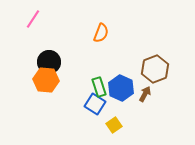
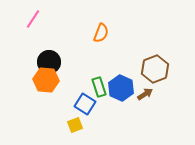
brown arrow: rotated 28 degrees clockwise
blue square: moved 10 px left
yellow square: moved 39 px left; rotated 14 degrees clockwise
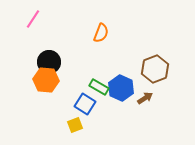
green rectangle: rotated 42 degrees counterclockwise
brown arrow: moved 4 px down
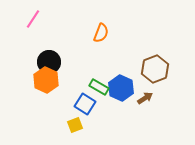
orange hexagon: rotated 20 degrees clockwise
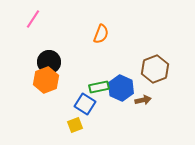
orange semicircle: moved 1 px down
orange hexagon: rotated 15 degrees clockwise
green rectangle: rotated 42 degrees counterclockwise
brown arrow: moved 2 px left, 2 px down; rotated 21 degrees clockwise
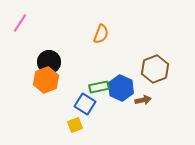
pink line: moved 13 px left, 4 px down
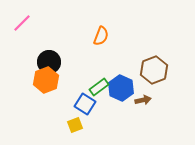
pink line: moved 2 px right; rotated 12 degrees clockwise
orange semicircle: moved 2 px down
brown hexagon: moved 1 px left, 1 px down
green rectangle: rotated 24 degrees counterclockwise
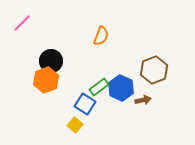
black circle: moved 2 px right, 1 px up
yellow square: rotated 28 degrees counterclockwise
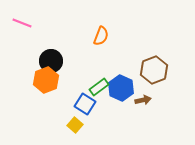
pink line: rotated 66 degrees clockwise
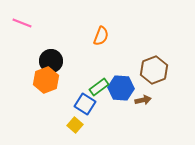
blue hexagon: rotated 20 degrees counterclockwise
